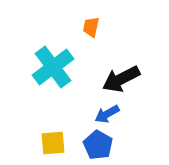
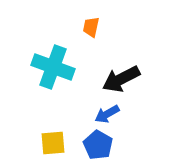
cyan cross: rotated 33 degrees counterclockwise
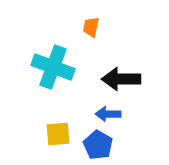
black arrow: rotated 27 degrees clockwise
blue arrow: moved 1 px right; rotated 30 degrees clockwise
yellow square: moved 5 px right, 9 px up
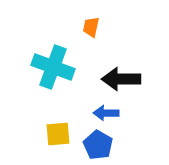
blue arrow: moved 2 px left, 1 px up
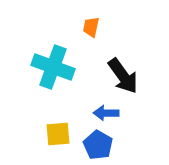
black arrow: moved 2 px right, 3 px up; rotated 126 degrees counterclockwise
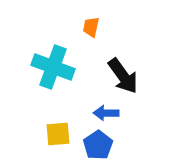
blue pentagon: rotated 8 degrees clockwise
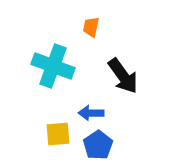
cyan cross: moved 1 px up
blue arrow: moved 15 px left
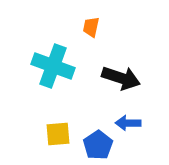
black arrow: moved 2 px left, 2 px down; rotated 36 degrees counterclockwise
blue arrow: moved 37 px right, 10 px down
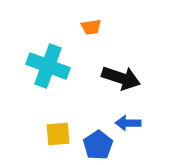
orange trapezoid: rotated 110 degrees counterclockwise
cyan cross: moved 5 px left
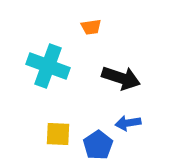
blue arrow: rotated 10 degrees counterclockwise
yellow square: rotated 8 degrees clockwise
